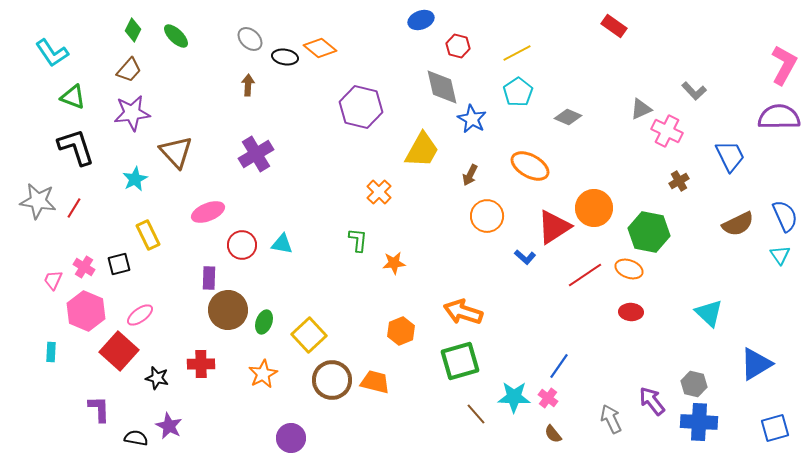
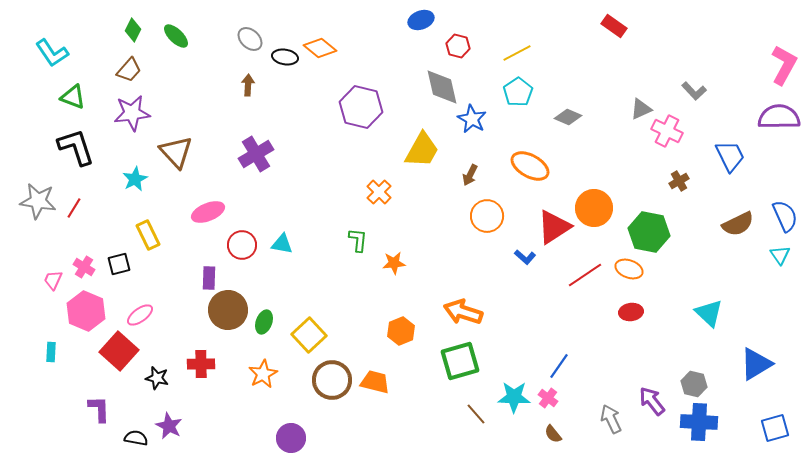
red ellipse at (631, 312): rotated 10 degrees counterclockwise
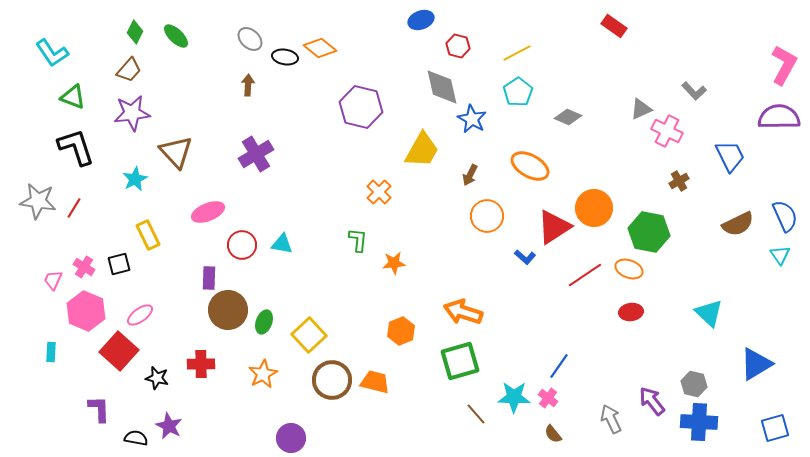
green diamond at (133, 30): moved 2 px right, 2 px down
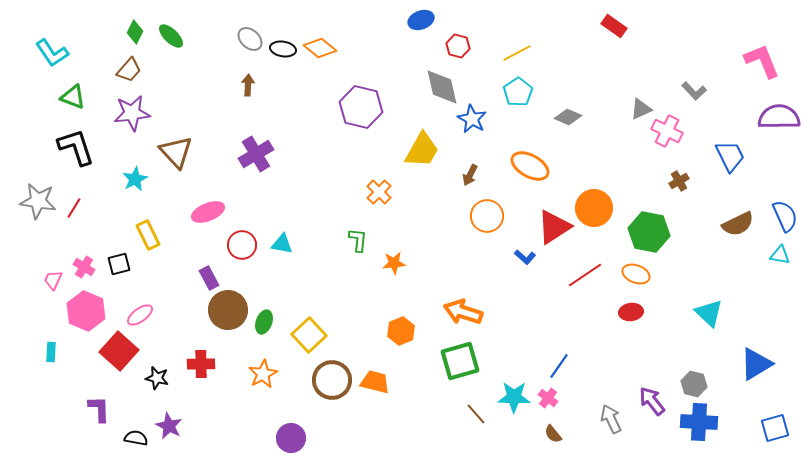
green ellipse at (176, 36): moved 5 px left
black ellipse at (285, 57): moved 2 px left, 8 px up
pink L-shape at (784, 65): moved 22 px left, 4 px up; rotated 51 degrees counterclockwise
cyan triangle at (780, 255): rotated 45 degrees counterclockwise
orange ellipse at (629, 269): moved 7 px right, 5 px down
purple rectangle at (209, 278): rotated 30 degrees counterclockwise
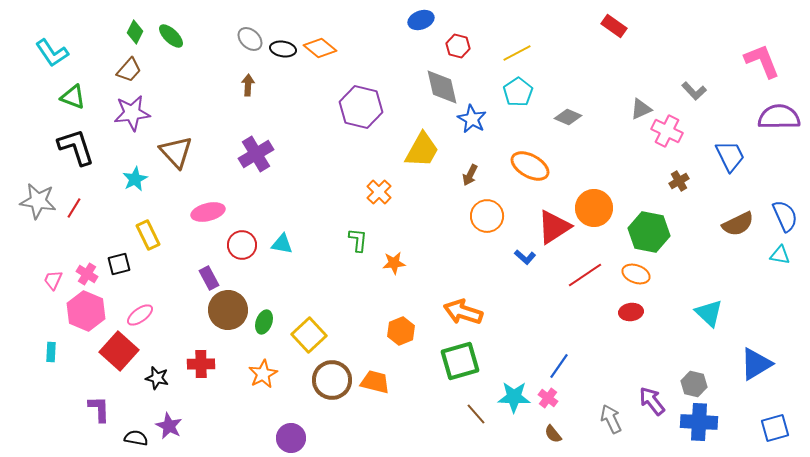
pink ellipse at (208, 212): rotated 8 degrees clockwise
pink cross at (84, 267): moved 3 px right, 7 px down
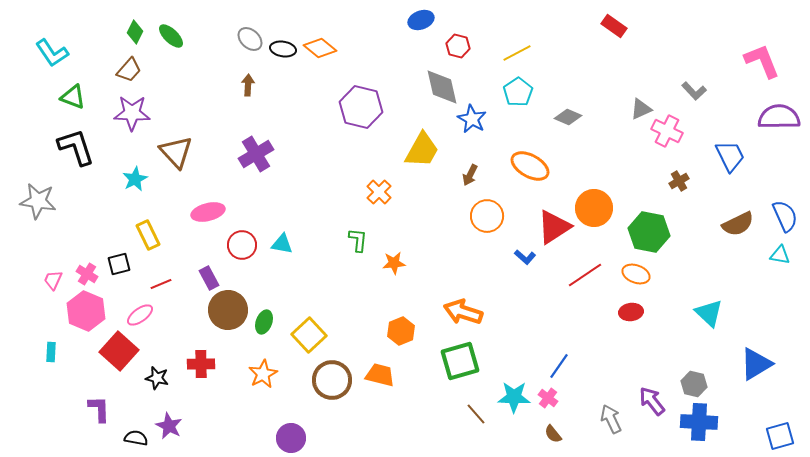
purple star at (132, 113): rotated 9 degrees clockwise
red line at (74, 208): moved 87 px right, 76 px down; rotated 35 degrees clockwise
orange trapezoid at (375, 382): moved 5 px right, 7 px up
blue square at (775, 428): moved 5 px right, 8 px down
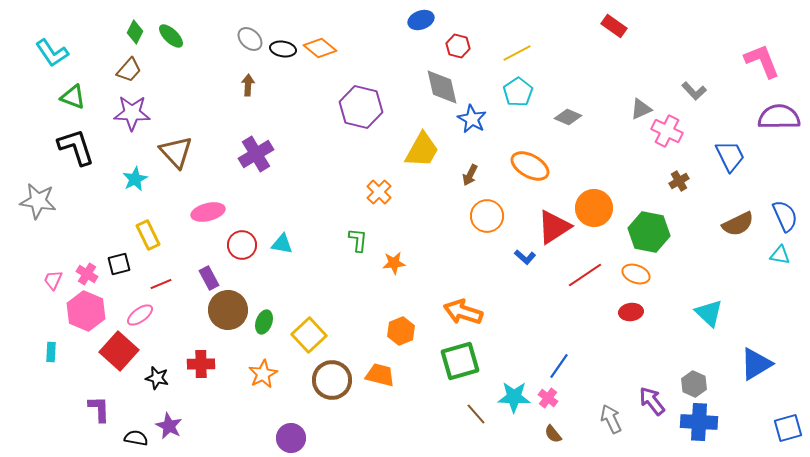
gray hexagon at (694, 384): rotated 10 degrees clockwise
blue square at (780, 436): moved 8 px right, 8 px up
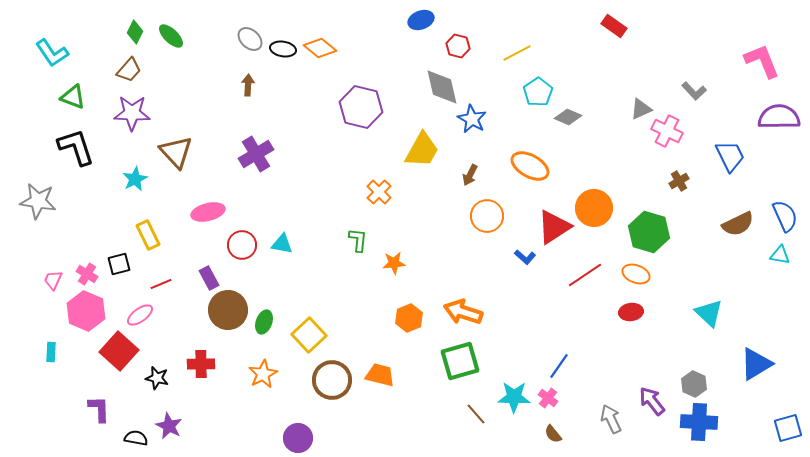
cyan pentagon at (518, 92): moved 20 px right
green hexagon at (649, 232): rotated 6 degrees clockwise
orange hexagon at (401, 331): moved 8 px right, 13 px up
purple circle at (291, 438): moved 7 px right
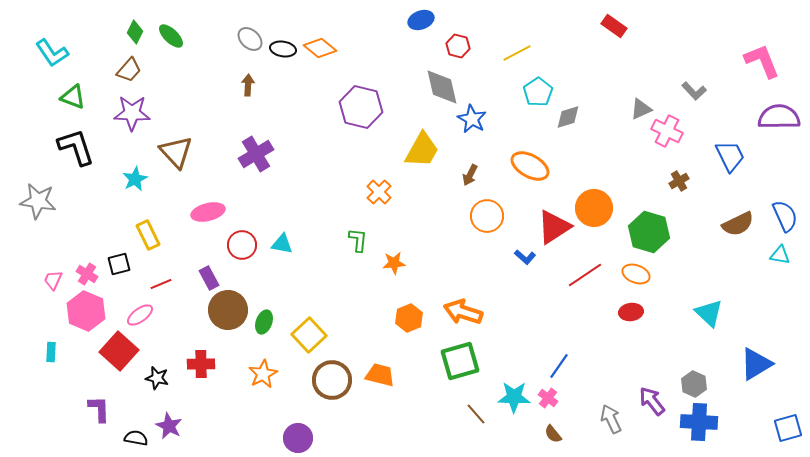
gray diamond at (568, 117): rotated 40 degrees counterclockwise
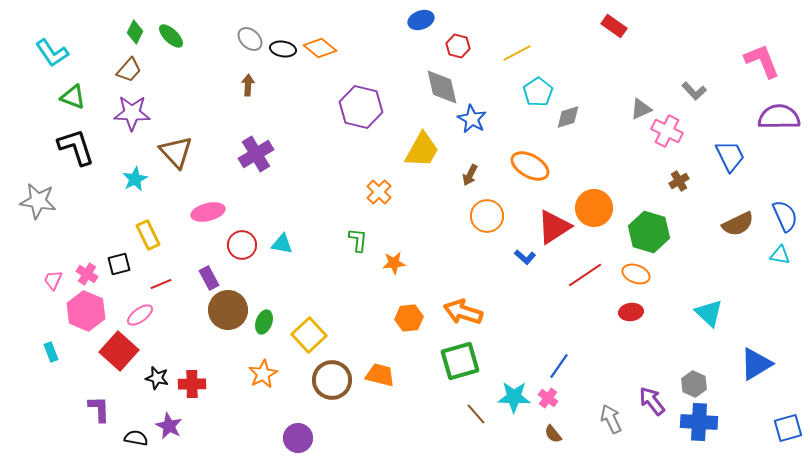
orange hexagon at (409, 318): rotated 16 degrees clockwise
cyan rectangle at (51, 352): rotated 24 degrees counterclockwise
red cross at (201, 364): moved 9 px left, 20 px down
